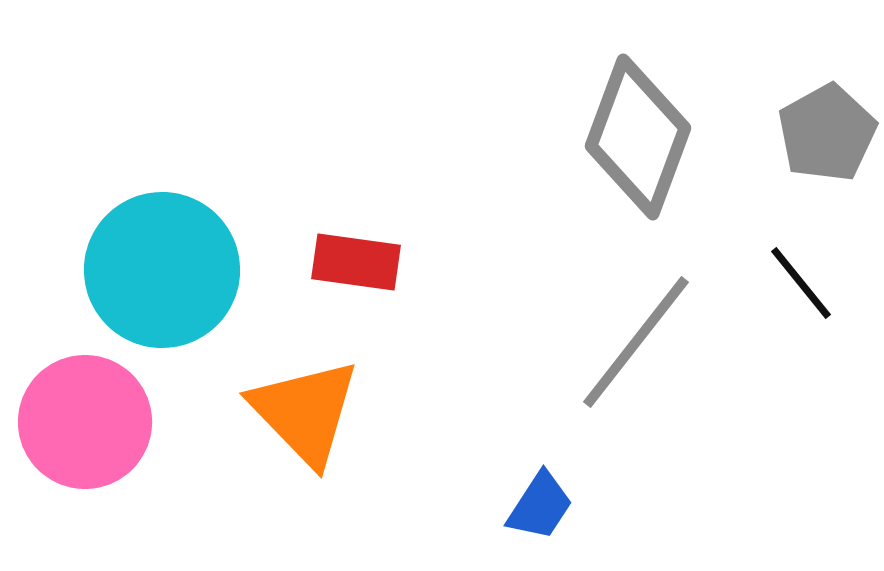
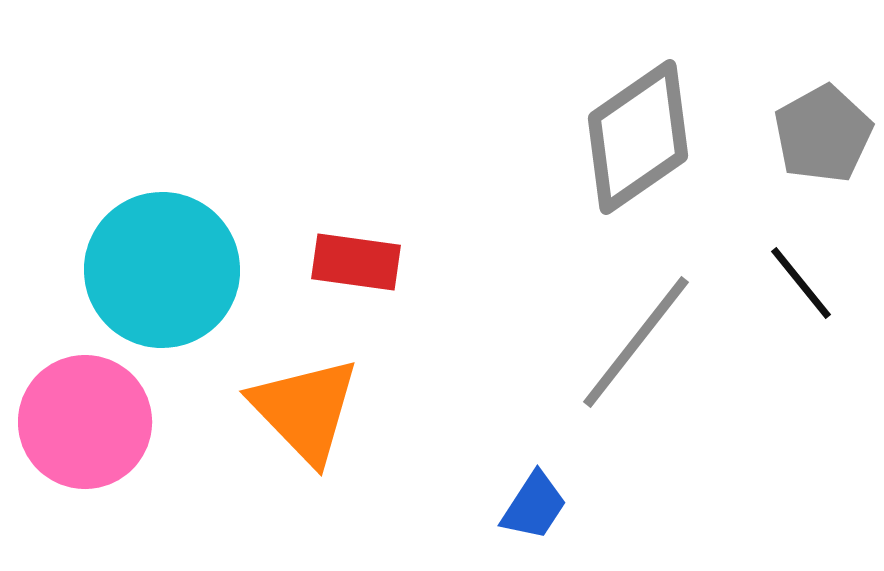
gray pentagon: moved 4 px left, 1 px down
gray diamond: rotated 35 degrees clockwise
orange triangle: moved 2 px up
blue trapezoid: moved 6 px left
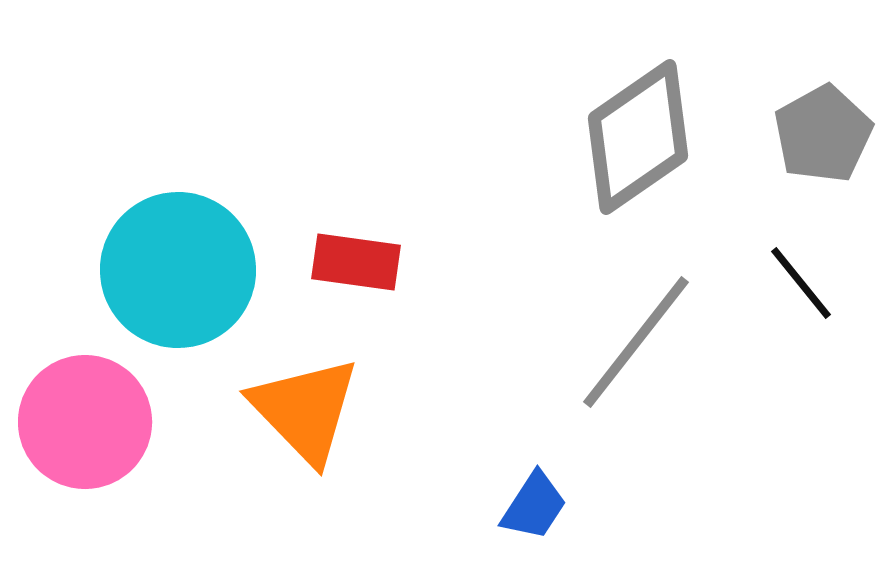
cyan circle: moved 16 px right
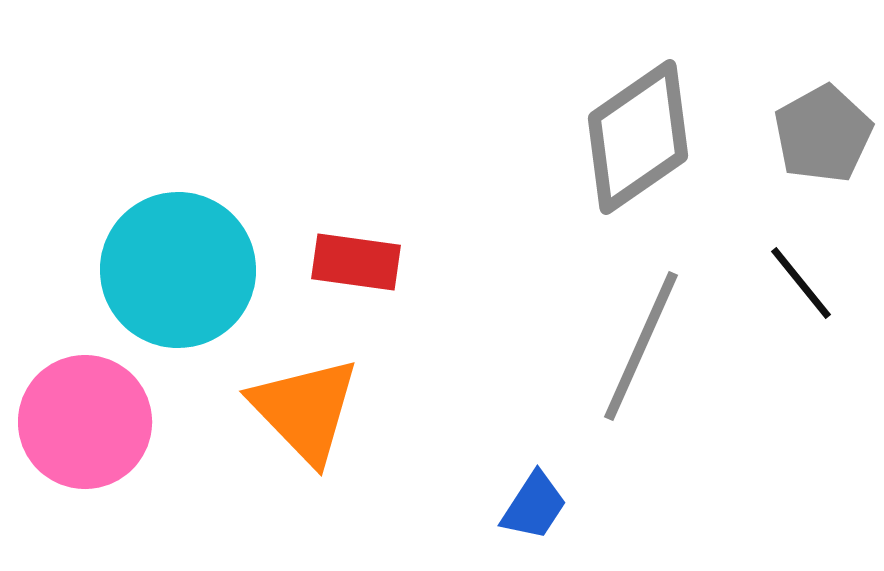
gray line: moved 5 px right, 4 px down; rotated 14 degrees counterclockwise
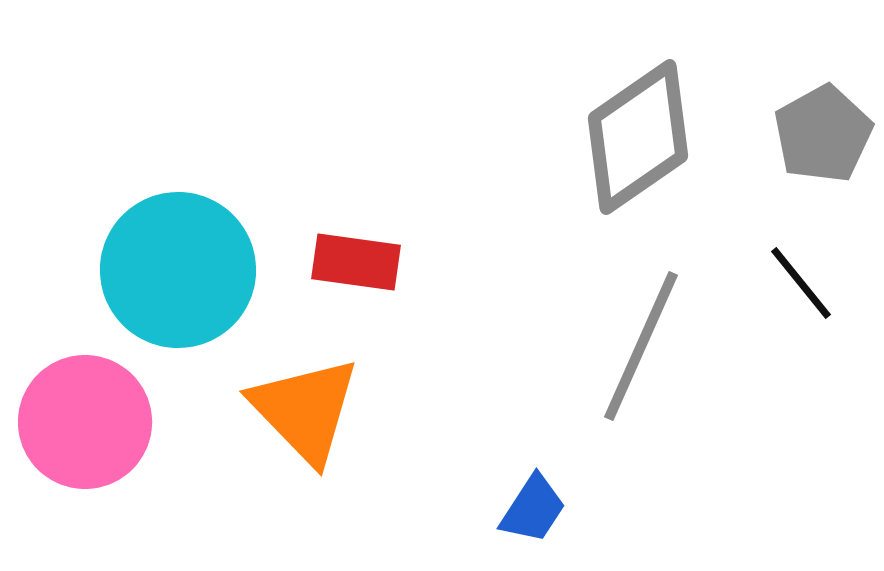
blue trapezoid: moved 1 px left, 3 px down
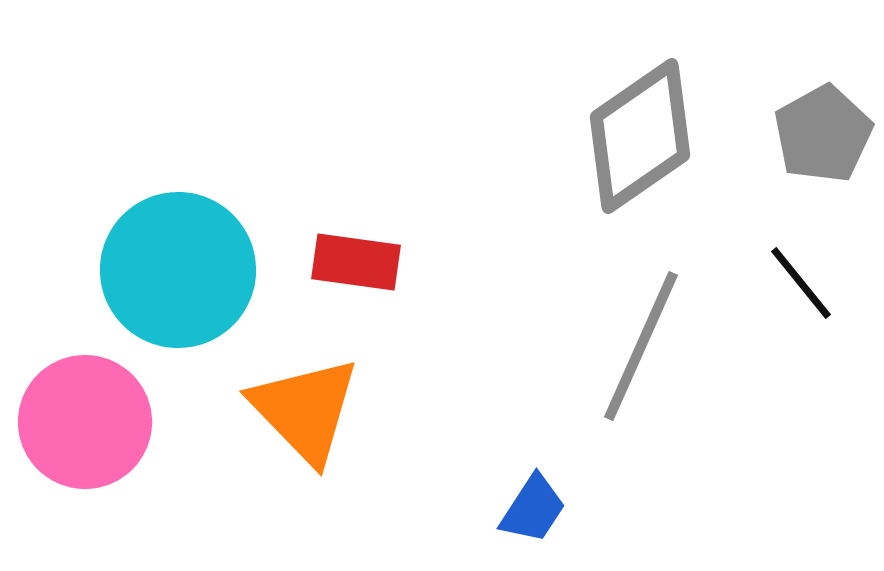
gray diamond: moved 2 px right, 1 px up
